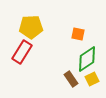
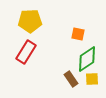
yellow pentagon: moved 1 px left, 6 px up
red rectangle: moved 4 px right
yellow square: rotated 24 degrees clockwise
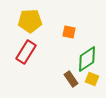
orange square: moved 9 px left, 2 px up
yellow square: rotated 24 degrees clockwise
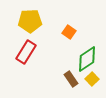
orange square: rotated 24 degrees clockwise
yellow square: rotated 24 degrees clockwise
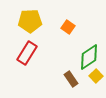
orange square: moved 1 px left, 5 px up
red rectangle: moved 1 px right, 1 px down
green diamond: moved 2 px right, 2 px up
yellow square: moved 4 px right, 3 px up
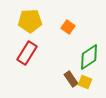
yellow square: moved 11 px left, 6 px down; rotated 24 degrees counterclockwise
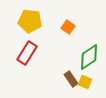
yellow pentagon: rotated 10 degrees clockwise
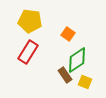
orange square: moved 7 px down
red rectangle: moved 1 px right, 1 px up
green diamond: moved 12 px left, 3 px down
brown rectangle: moved 6 px left, 4 px up
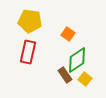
red rectangle: rotated 20 degrees counterclockwise
yellow square: moved 3 px up; rotated 16 degrees clockwise
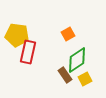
yellow pentagon: moved 13 px left, 14 px down
orange square: rotated 24 degrees clockwise
yellow square: rotated 24 degrees clockwise
